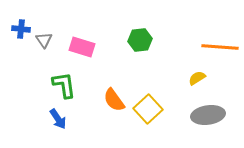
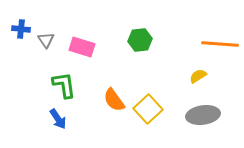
gray triangle: moved 2 px right
orange line: moved 3 px up
yellow semicircle: moved 1 px right, 2 px up
gray ellipse: moved 5 px left
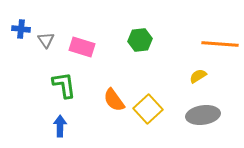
blue arrow: moved 2 px right, 7 px down; rotated 145 degrees counterclockwise
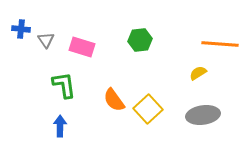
yellow semicircle: moved 3 px up
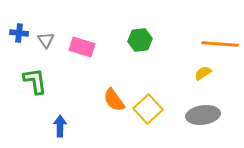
blue cross: moved 2 px left, 4 px down
yellow semicircle: moved 5 px right
green L-shape: moved 29 px left, 4 px up
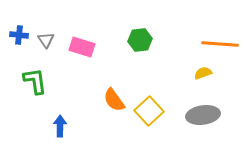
blue cross: moved 2 px down
yellow semicircle: rotated 12 degrees clockwise
yellow square: moved 1 px right, 2 px down
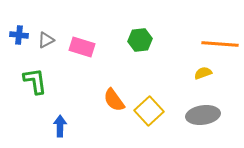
gray triangle: rotated 36 degrees clockwise
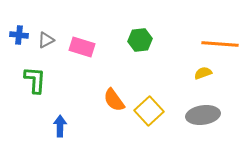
green L-shape: moved 1 px up; rotated 12 degrees clockwise
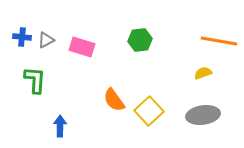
blue cross: moved 3 px right, 2 px down
orange line: moved 1 px left, 3 px up; rotated 6 degrees clockwise
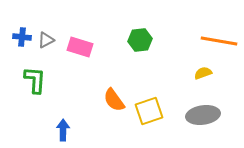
pink rectangle: moved 2 px left
yellow square: rotated 24 degrees clockwise
blue arrow: moved 3 px right, 4 px down
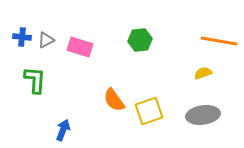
blue arrow: rotated 20 degrees clockwise
